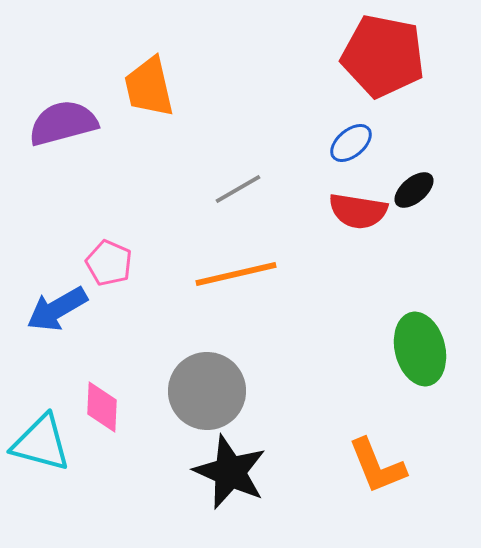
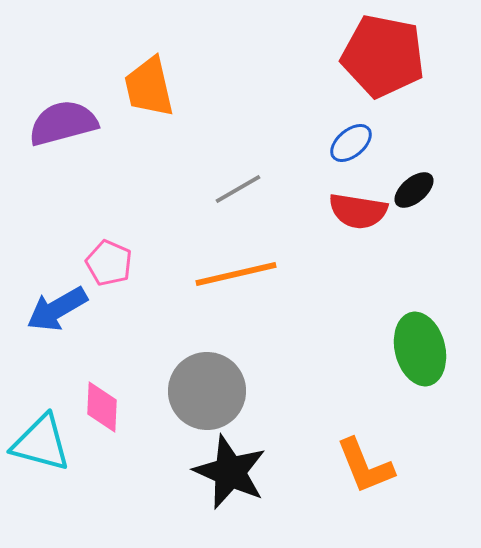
orange L-shape: moved 12 px left
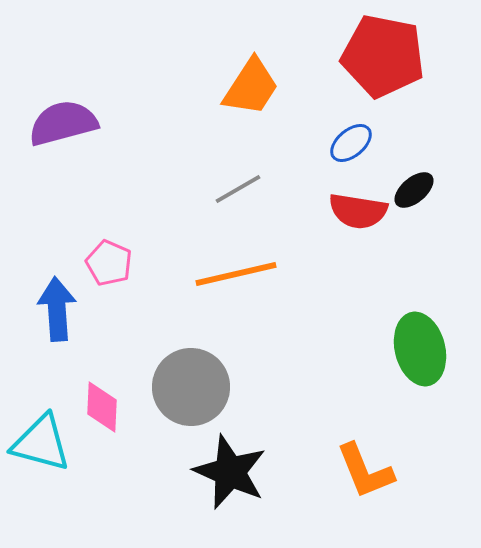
orange trapezoid: moved 102 px right; rotated 134 degrees counterclockwise
blue arrow: rotated 116 degrees clockwise
gray circle: moved 16 px left, 4 px up
orange L-shape: moved 5 px down
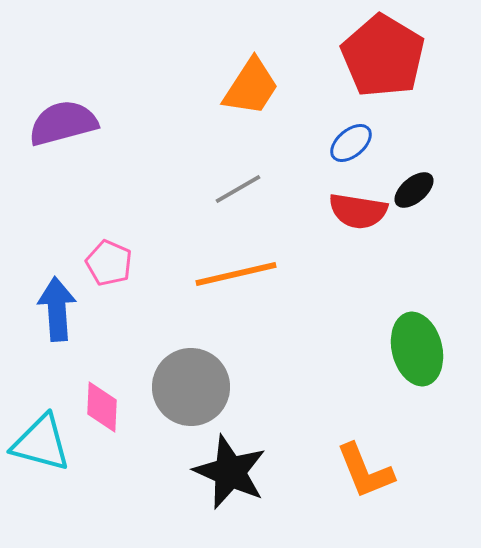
red pentagon: rotated 20 degrees clockwise
green ellipse: moved 3 px left
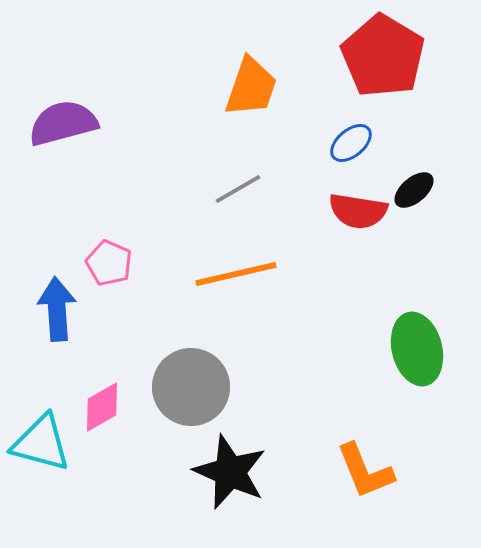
orange trapezoid: rotated 14 degrees counterclockwise
pink diamond: rotated 58 degrees clockwise
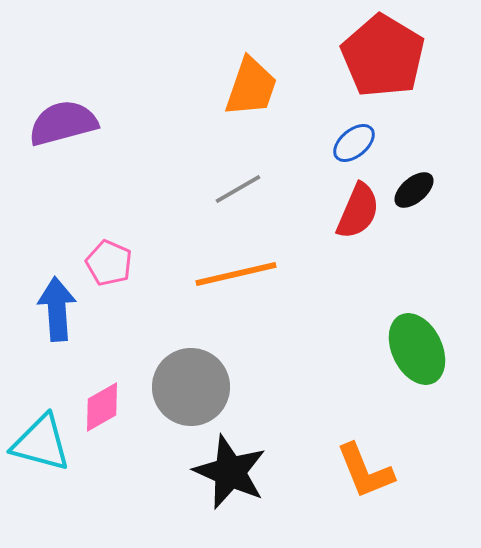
blue ellipse: moved 3 px right
red semicircle: rotated 76 degrees counterclockwise
green ellipse: rotated 12 degrees counterclockwise
